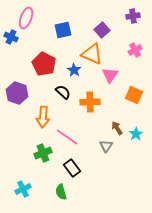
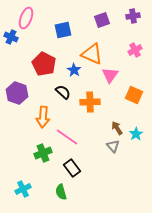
purple square: moved 10 px up; rotated 21 degrees clockwise
gray triangle: moved 7 px right; rotated 16 degrees counterclockwise
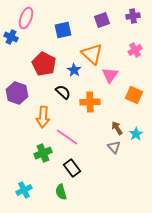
orange triangle: rotated 20 degrees clockwise
gray triangle: moved 1 px right, 1 px down
cyan cross: moved 1 px right, 1 px down
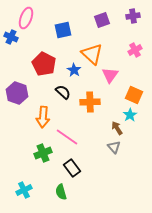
cyan star: moved 6 px left, 19 px up
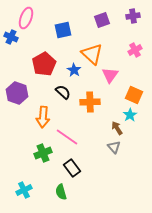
red pentagon: rotated 15 degrees clockwise
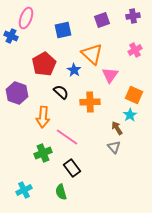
blue cross: moved 1 px up
black semicircle: moved 2 px left
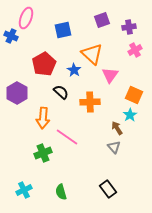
purple cross: moved 4 px left, 11 px down
purple hexagon: rotated 10 degrees clockwise
orange arrow: moved 1 px down
black rectangle: moved 36 px right, 21 px down
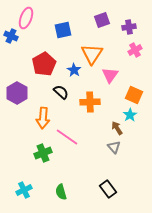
orange triangle: rotated 20 degrees clockwise
